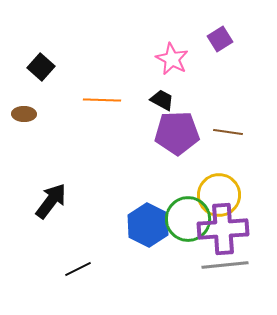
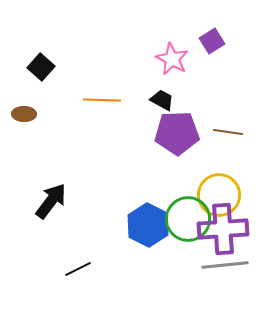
purple square: moved 8 px left, 2 px down
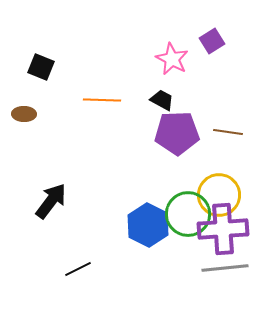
black square: rotated 20 degrees counterclockwise
green circle: moved 5 px up
gray line: moved 3 px down
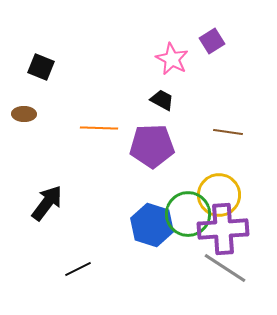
orange line: moved 3 px left, 28 px down
purple pentagon: moved 25 px left, 13 px down
black arrow: moved 4 px left, 2 px down
blue hexagon: moved 4 px right; rotated 9 degrees counterclockwise
gray line: rotated 39 degrees clockwise
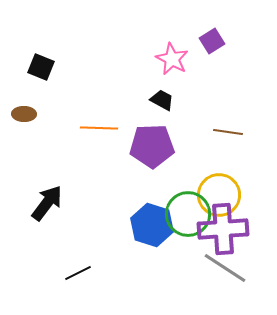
black line: moved 4 px down
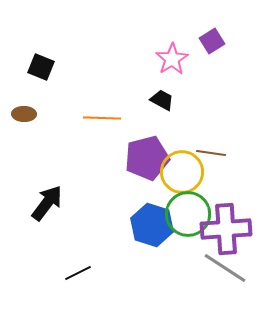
pink star: rotated 12 degrees clockwise
orange line: moved 3 px right, 10 px up
brown line: moved 17 px left, 21 px down
purple pentagon: moved 5 px left, 12 px down; rotated 12 degrees counterclockwise
yellow circle: moved 37 px left, 23 px up
purple cross: moved 3 px right
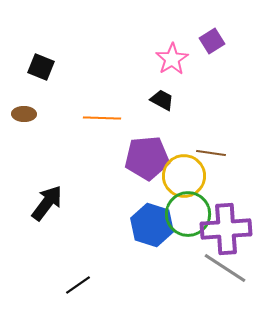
purple pentagon: rotated 9 degrees clockwise
yellow circle: moved 2 px right, 4 px down
black line: moved 12 px down; rotated 8 degrees counterclockwise
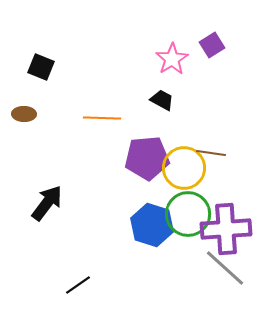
purple square: moved 4 px down
yellow circle: moved 8 px up
gray line: rotated 9 degrees clockwise
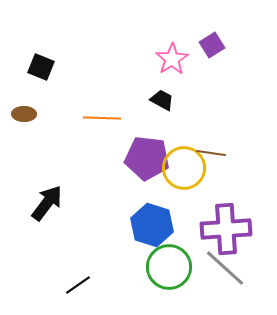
purple pentagon: rotated 12 degrees clockwise
green circle: moved 19 px left, 53 px down
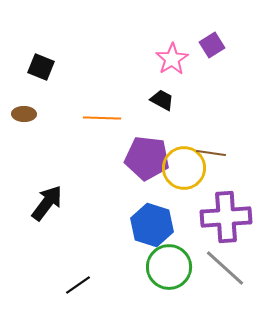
purple cross: moved 12 px up
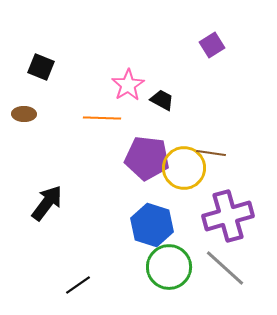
pink star: moved 44 px left, 26 px down
purple cross: moved 2 px right, 1 px up; rotated 12 degrees counterclockwise
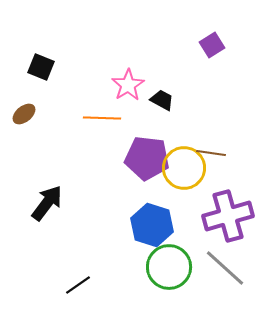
brown ellipse: rotated 40 degrees counterclockwise
